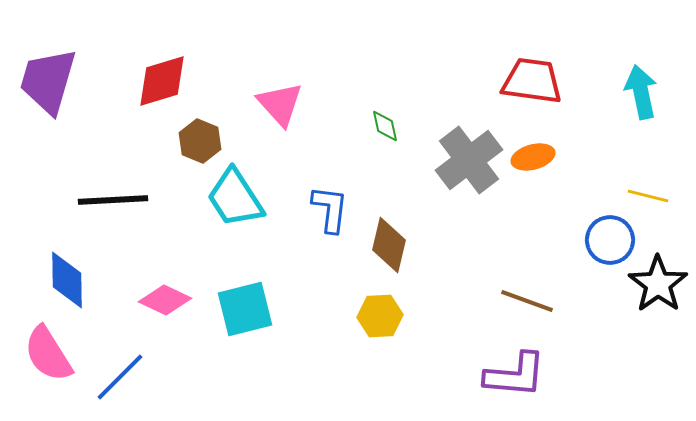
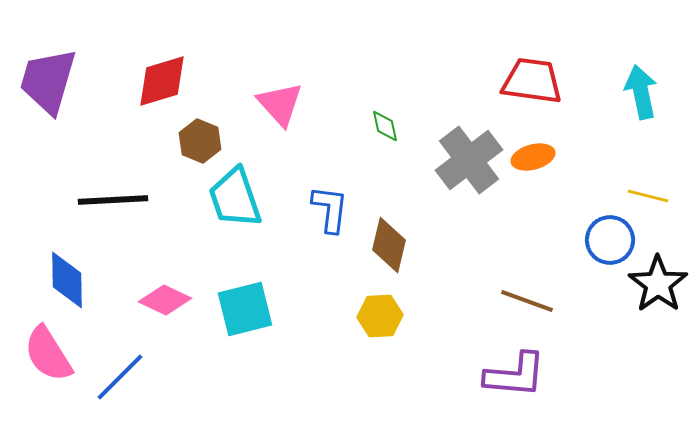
cyan trapezoid: rotated 14 degrees clockwise
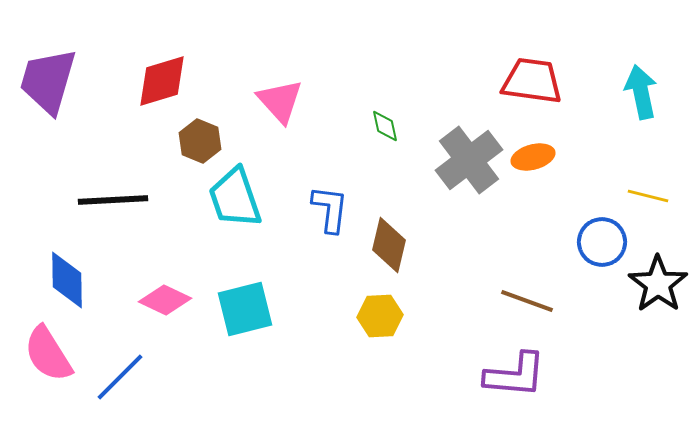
pink triangle: moved 3 px up
blue circle: moved 8 px left, 2 px down
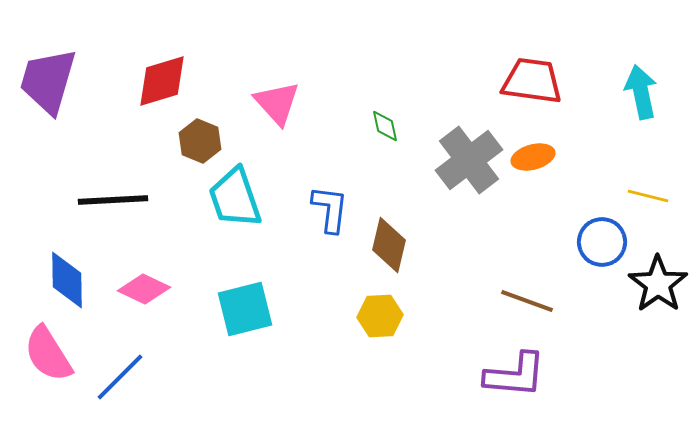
pink triangle: moved 3 px left, 2 px down
pink diamond: moved 21 px left, 11 px up
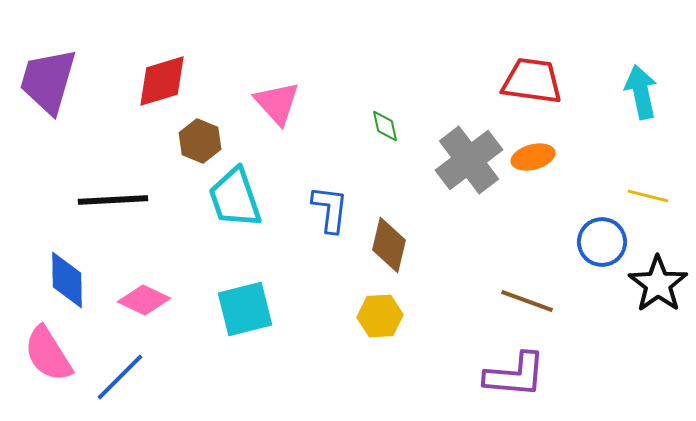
pink diamond: moved 11 px down
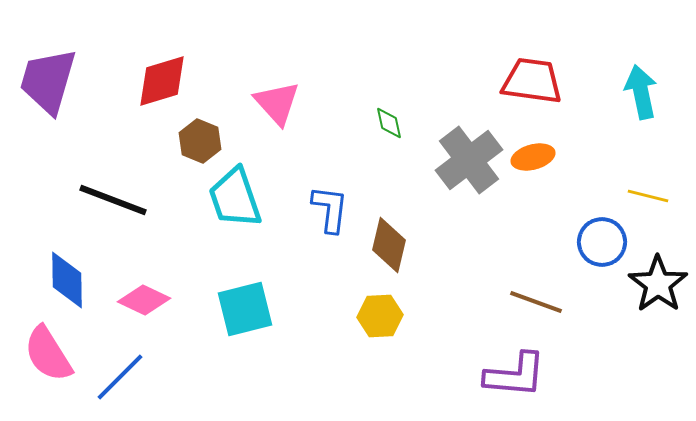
green diamond: moved 4 px right, 3 px up
black line: rotated 24 degrees clockwise
brown line: moved 9 px right, 1 px down
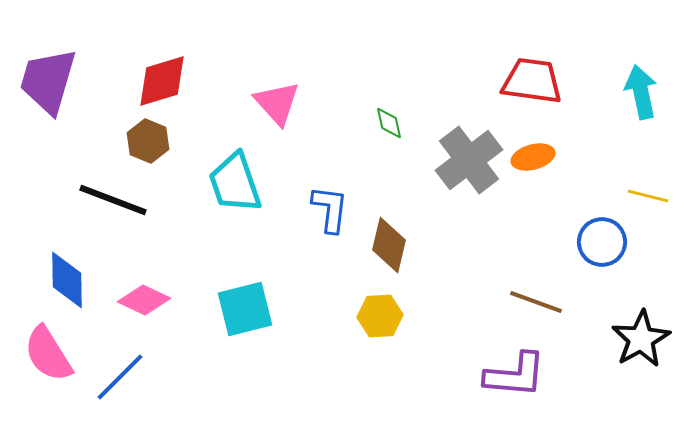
brown hexagon: moved 52 px left
cyan trapezoid: moved 15 px up
black star: moved 17 px left, 55 px down; rotated 6 degrees clockwise
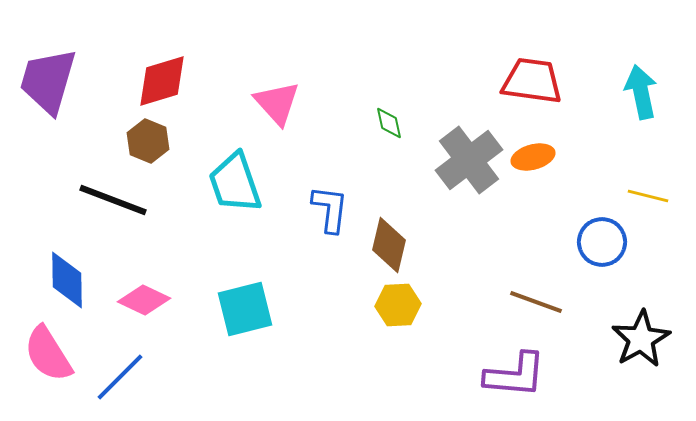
yellow hexagon: moved 18 px right, 11 px up
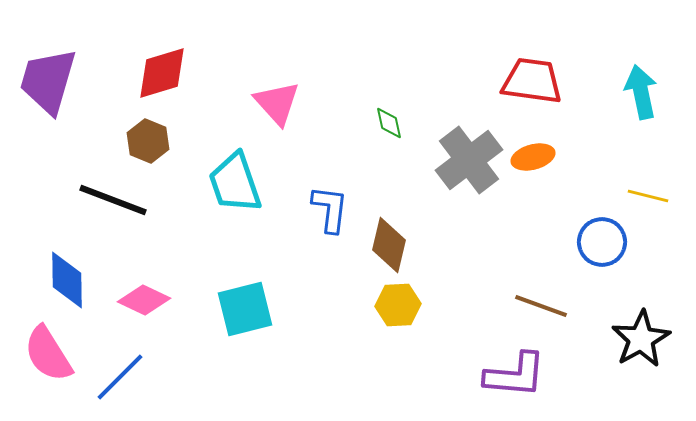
red diamond: moved 8 px up
brown line: moved 5 px right, 4 px down
